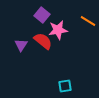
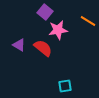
purple square: moved 3 px right, 3 px up
red semicircle: moved 7 px down
purple triangle: moved 2 px left; rotated 32 degrees counterclockwise
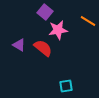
cyan square: moved 1 px right
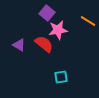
purple square: moved 2 px right, 1 px down
red semicircle: moved 1 px right, 4 px up
cyan square: moved 5 px left, 9 px up
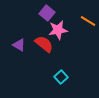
cyan square: rotated 32 degrees counterclockwise
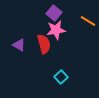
purple square: moved 7 px right
pink star: moved 2 px left
red semicircle: rotated 36 degrees clockwise
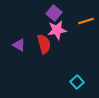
orange line: moved 2 px left; rotated 49 degrees counterclockwise
pink star: moved 1 px right
cyan square: moved 16 px right, 5 px down
